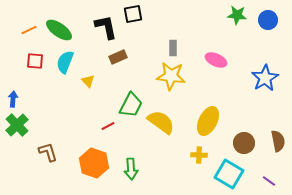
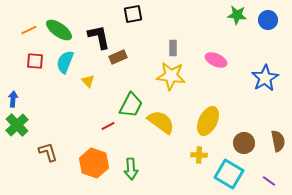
black L-shape: moved 7 px left, 10 px down
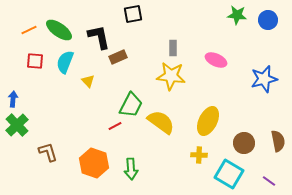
blue star: moved 1 px left, 1 px down; rotated 16 degrees clockwise
red line: moved 7 px right
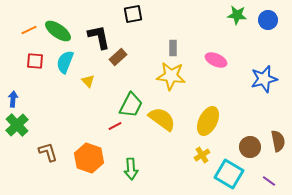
green ellipse: moved 1 px left, 1 px down
brown rectangle: rotated 18 degrees counterclockwise
yellow semicircle: moved 1 px right, 3 px up
brown circle: moved 6 px right, 4 px down
yellow cross: moved 3 px right; rotated 35 degrees counterclockwise
orange hexagon: moved 5 px left, 5 px up
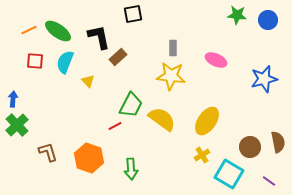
yellow ellipse: moved 1 px left; rotated 8 degrees clockwise
brown semicircle: moved 1 px down
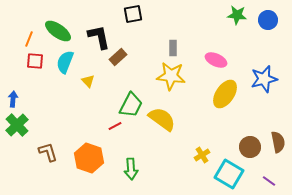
orange line: moved 9 px down; rotated 42 degrees counterclockwise
yellow ellipse: moved 18 px right, 27 px up
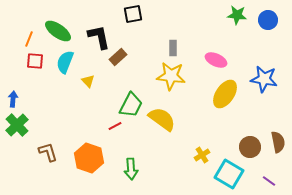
blue star: rotated 24 degrees clockwise
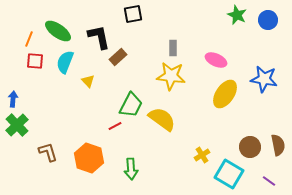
green star: rotated 18 degrees clockwise
brown semicircle: moved 3 px down
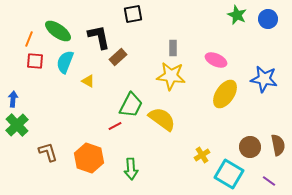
blue circle: moved 1 px up
yellow triangle: rotated 16 degrees counterclockwise
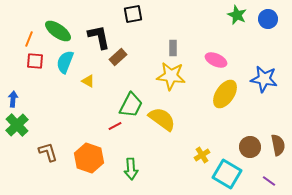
cyan square: moved 2 px left
